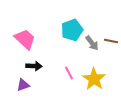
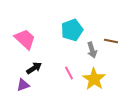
gray arrow: moved 7 px down; rotated 21 degrees clockwise
black arrow: moved 2 px down; rotated 35 degrees counterclockwise
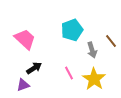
brown line: rotated 40 degrees clockwise
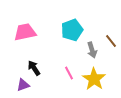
pink trapezoid: moved 7 px up; rotated 55 degrees counterclockwise
black arrow: rotated 91 degrees counterclockwise
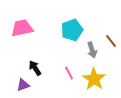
pink trapezoid: moved 3 px left, 4 px up
black arrow: moved 1 px right
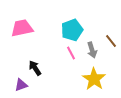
pink line: moved 2 px right, 20 px up
purple triangle: moved 2 px left
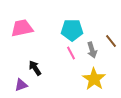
cyan pentagon: rotated 20 degrees clockwise
